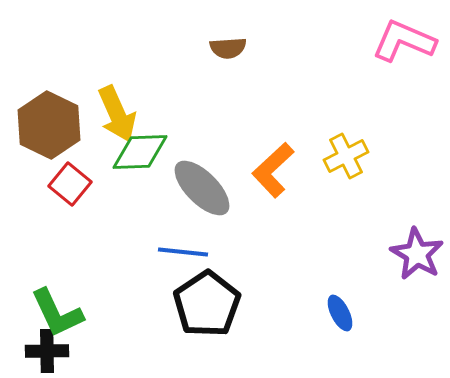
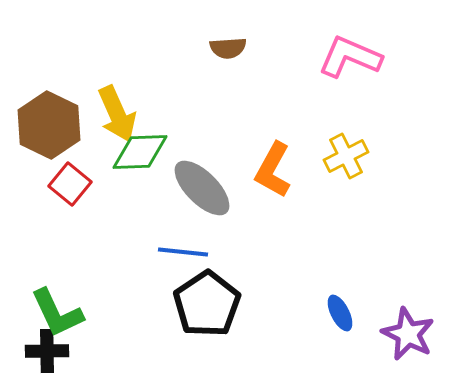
pink L-shape: moved 54 px left, 16 px down
orange L-shape: rotated 18 degrees counterclockwise
purple star: moved 9 px left, 80 px down; rotated 4 degrees counterclockwise
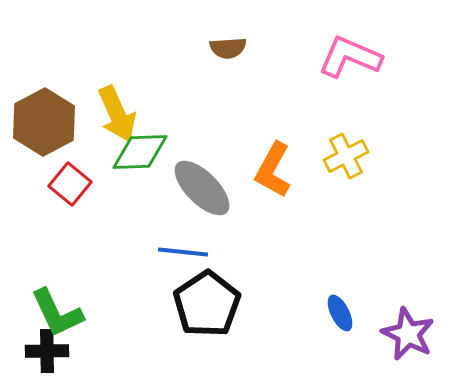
brown hexagon: moved 5 px left, 3 px up; rotated 6 degrees clockwise
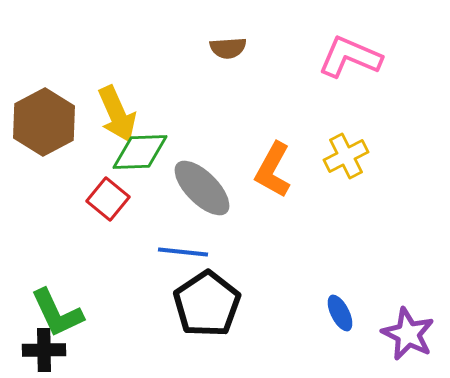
red square: moved 38 px right, 15 px down
black cross: moved 3 px left, 1 px up
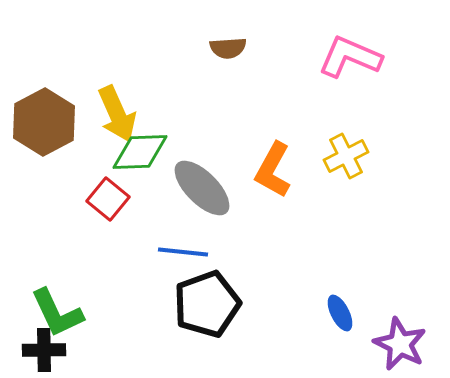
black pentagon: rotated 14 degrees clockwise
purple star: moved 8 px left, 10 px down
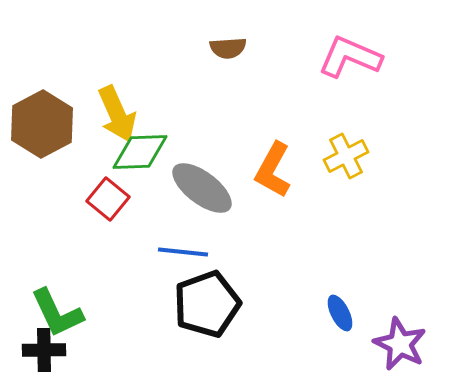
brown hexagon: moved 2 px left, 2 px down
gray ellipse: rotated 8 degrees counterclockwise
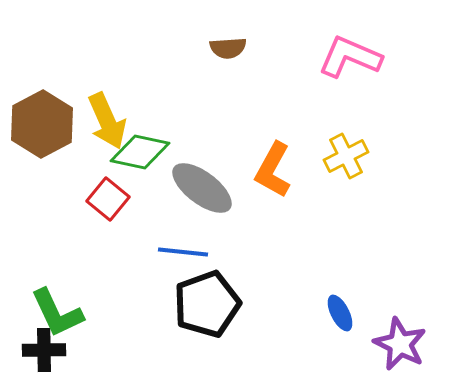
yellow arrow: moved 10 px left, 7 px down
green diamond: rotated 14 degrees clockwise
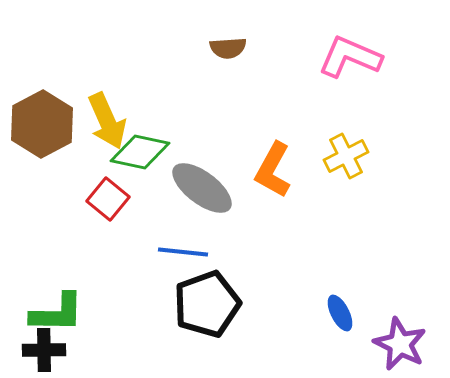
green L-shape: rotated 64 degrees counterclockwise
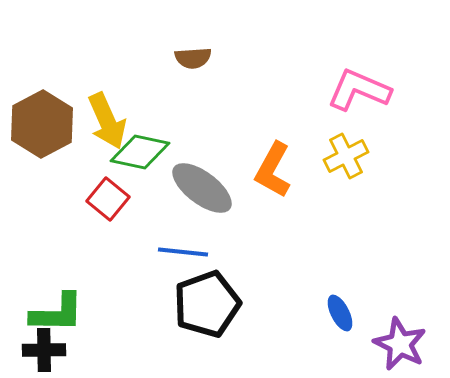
brown semicircle: moved 35 px left, 10 px down
pink L-shape: moved 9 px right, 33 px down
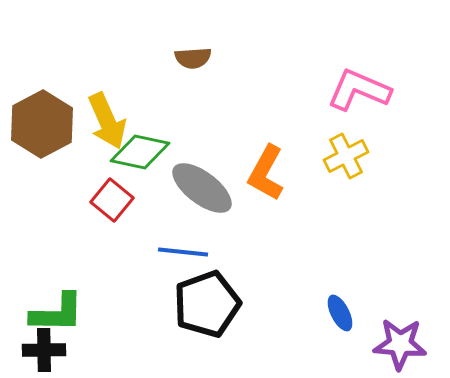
orange L-shape: moved 7 px left, 3 px down
red square: moved 4 px right, 1 px down
purple star: rotated 22 degrees counterclockwise
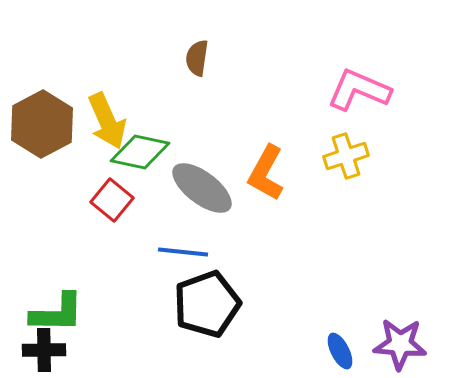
brown semicircle: moved 4 px right; rotated 102 degrees clockwise
yellow cross: rotated 9 degrees clockwise
blue ellipse: moved 38 px down
